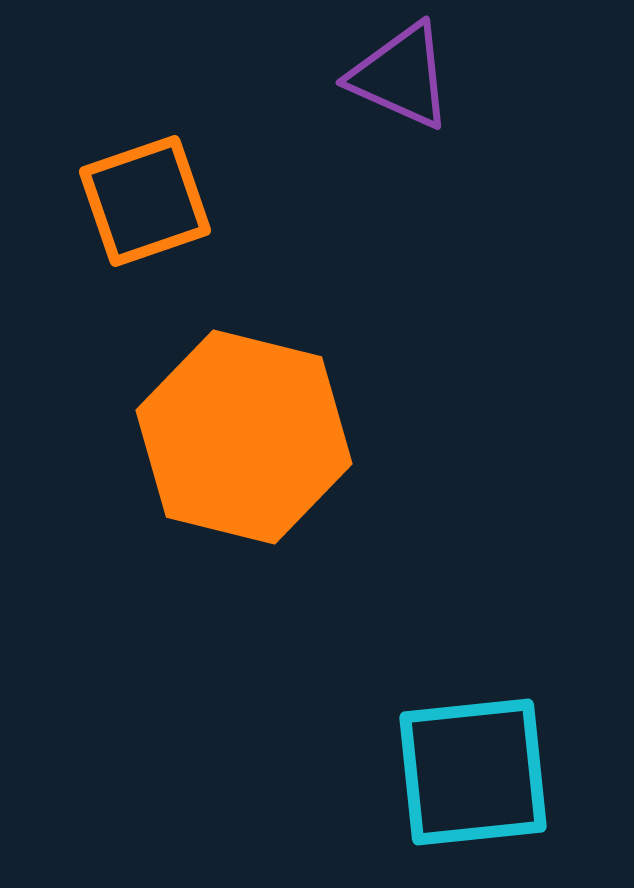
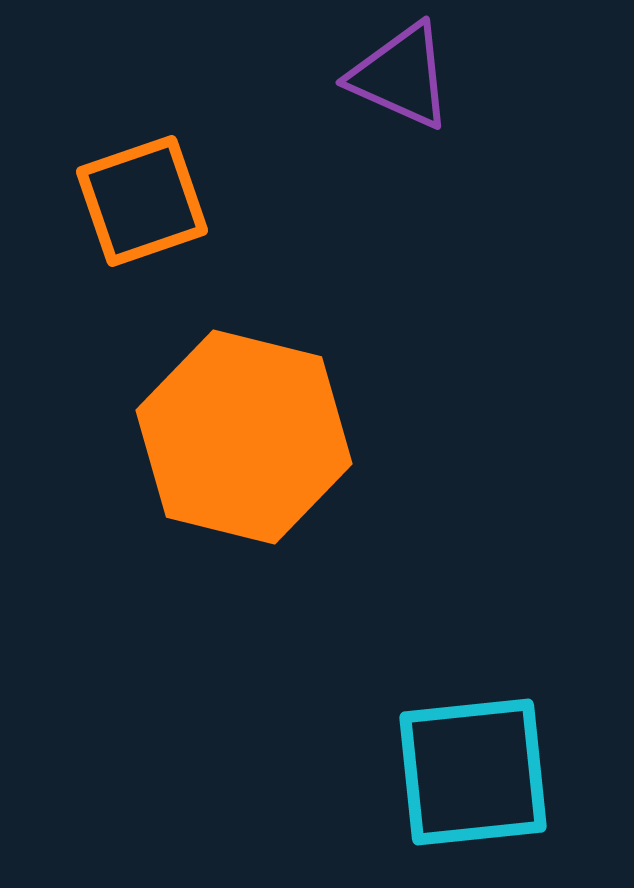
orange square: moved 3 px left
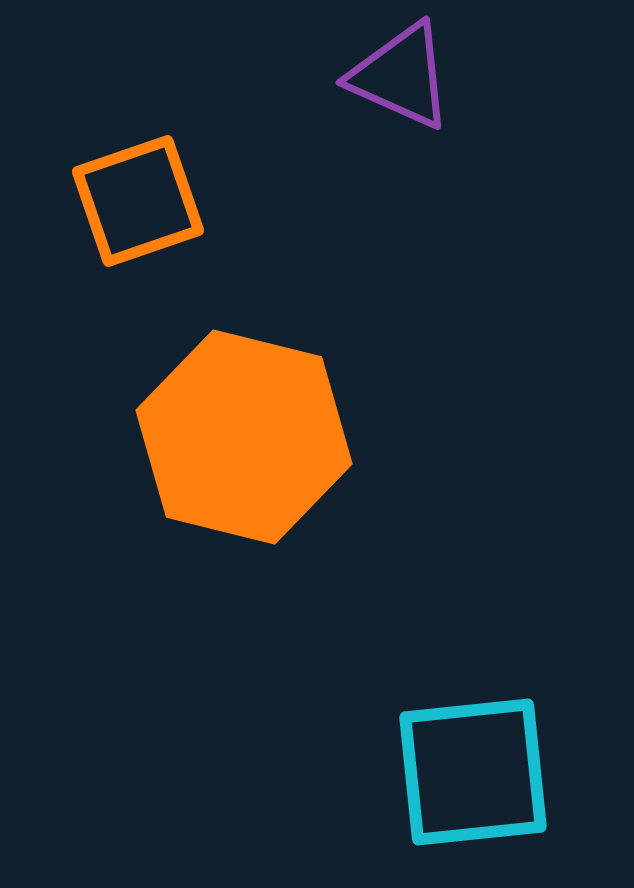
orange square: moved 4 px left
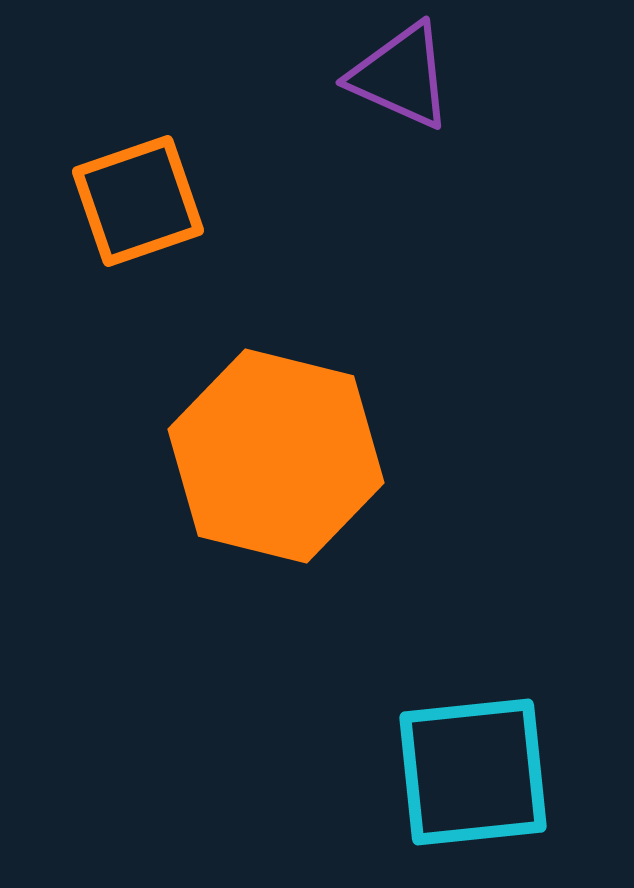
orange hexagon: moved 32 px right, 19 px down
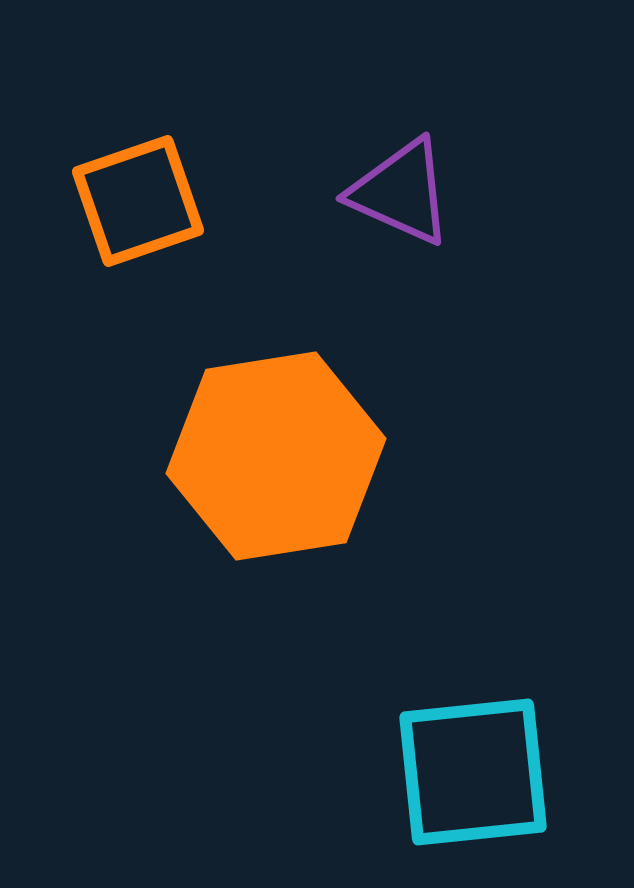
purple triangle: moved 116 px down
orange hexagon: rotated 23 degrees counterclockwise
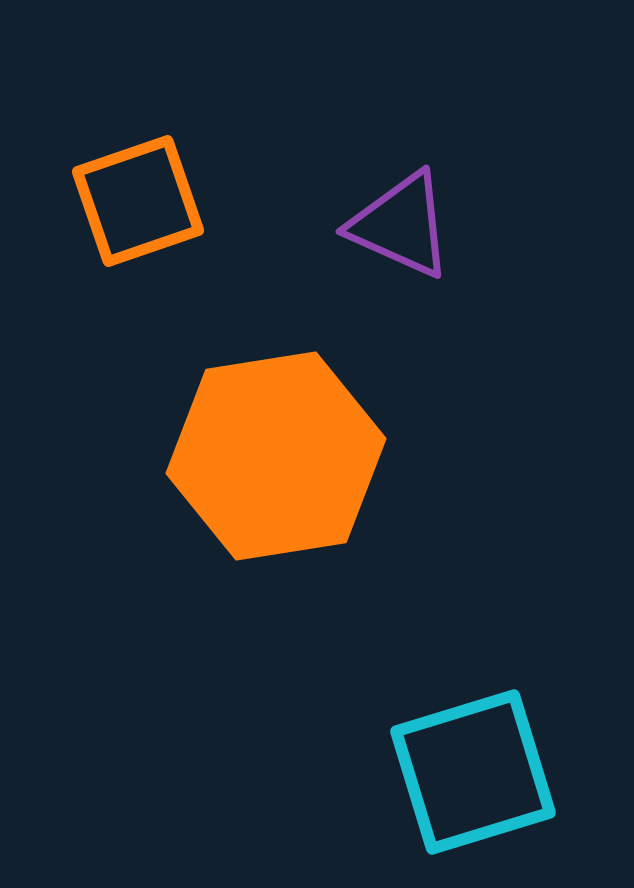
purple triangle: moved 33 px down
cyan square: rotated 11 degrees counterclockwise
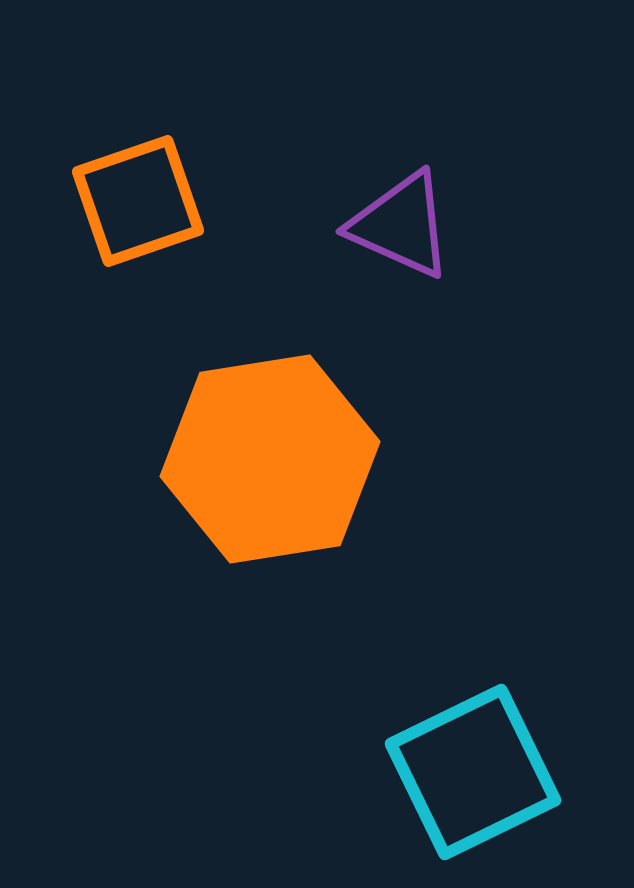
orange hexagon: moved 6 px left, 3 px down
cyan square: rotated 9 degrees counterclockwise
